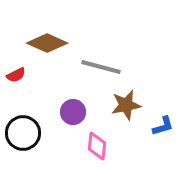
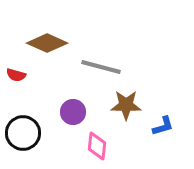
red semicircle: rotated 42 degrees clockwise
brown star: rotated 12 degrees clockwise
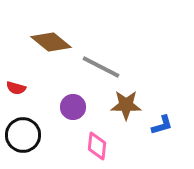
brown diamond: moved 4 px right, 1 px up; rotated 15 degrees clockwise
gray line: rotated 12 degrees clockwise
red semicircle: moved 13 px down
purple circle: moved 5 px up
blue L-shape: moved 1 px left, 1 px up
black circle: moved 2 px down
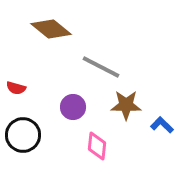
brown diamond: moved 13 px up
blue L-shape: rotated 120 degrees counterclockwise
